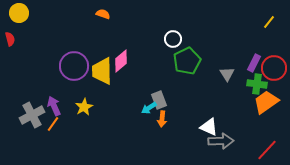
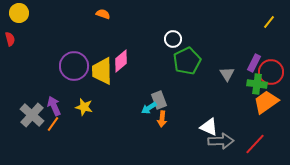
red circle: moved 3 px left, 4 px down
yellow star: rotated 30 degrees counterclockwise
gray cross: rotated 20 degrees counterclockwise
red line: moved 12 px left, 6 px up
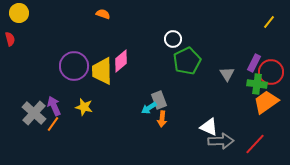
gray cross: moved 2 px right, 2 px up
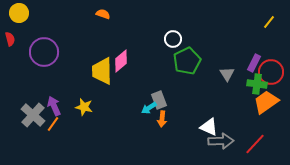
purple circle: moved 30 px left, 14 px up
gray cross: moved 1 px left, 2 px down
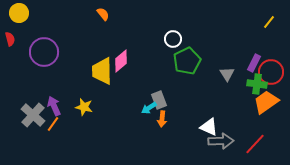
orange semicircle: rotated 32 degrees clockwise
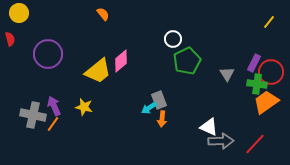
purple circle: moved 4 px right, 2 px down
yellow trapezoid: moved 4 px left; rotated 128 degrees counterclockwise
gray cross: rotated 30 degrees counterclockwise
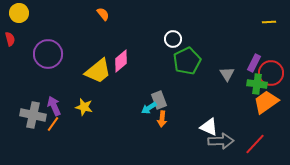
yellow line: rotated 48 degrees clockwise
red circle: moved 1 px down
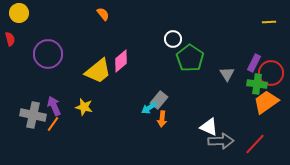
green pentagon: moved 3 px right, 3 px up; rotated 12 degrees counterclockwise
gray rectangle: rotated 60 degrees clockwise
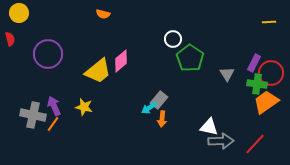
orange semicircle: rotated 144 degrees clockwise
white triangle: rotated 12 degrees counterclockwise
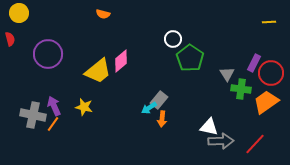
green cross: moved 16 px left, 5 px down
